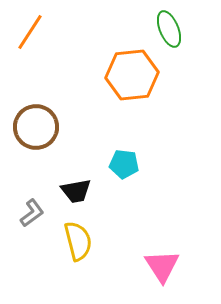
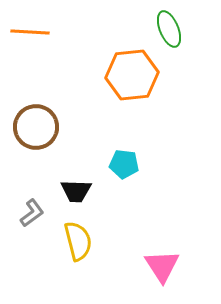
orange line: rotated 60 degrees clockwise
black trapezoid: rotated 12 degrees clockwise
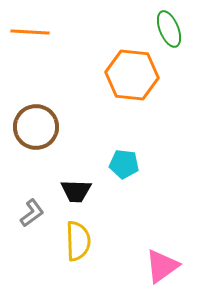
orange hexagon: rotated 12 degrees clockwise
yellow semicircle: rotated 12 degrees clockwise
pink triangle: rotated 27 degrees clockwise
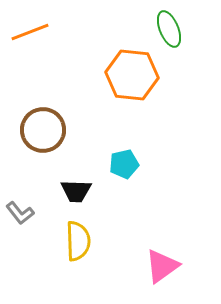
orange line: rotated 24 degrees counterclockwise
brown circle: moved 7 px right, 3 px down
cyan pentagon: rotated 20 degrees counterclockwise
gray L-shape: moved 12 px left; rotated 88 degrees clockwise
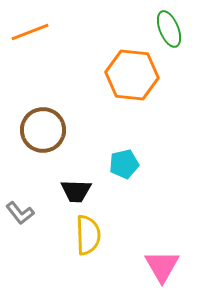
yellow semicircle: moved 10 px right, 6 px up
pink triangle: rotated 24 degrees counterclockwise
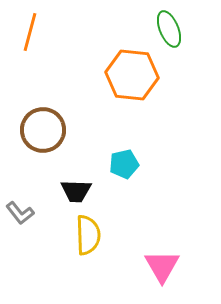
orange line: rotated 54 degrees counterclockwise
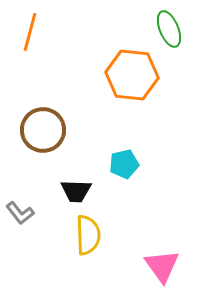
pink triangle: rotated 6 degrees counterclockwise
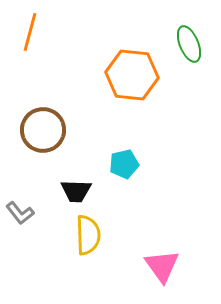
green ellipse: moved 20 px right, 15 px down
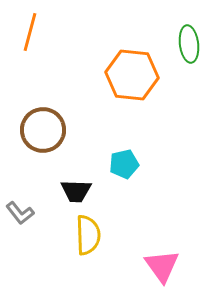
green ellipse: rotated 15 degrees clockwise
